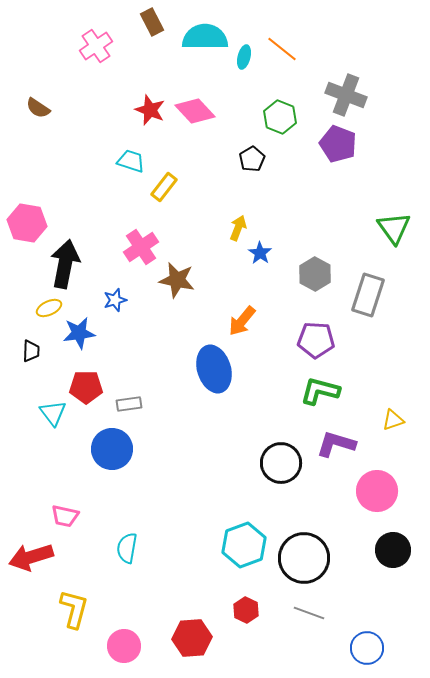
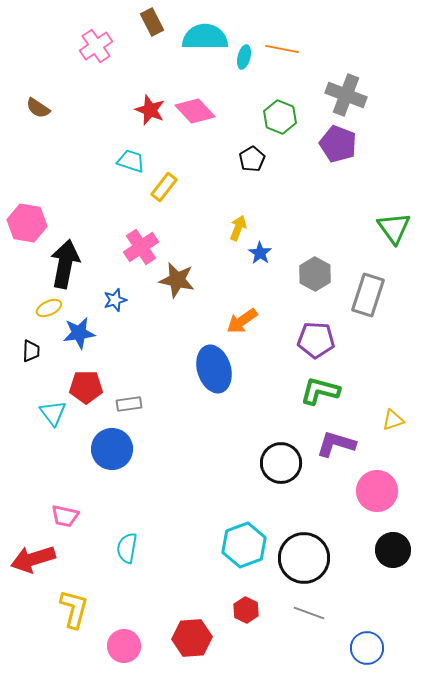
orange line at (282, 49): rotated 28 degrees counterclockwise
orange arrow at (242, 321): rotated 16 degrees clockwise
red arrow at (31, 557): moved 2 px right, 2 px down
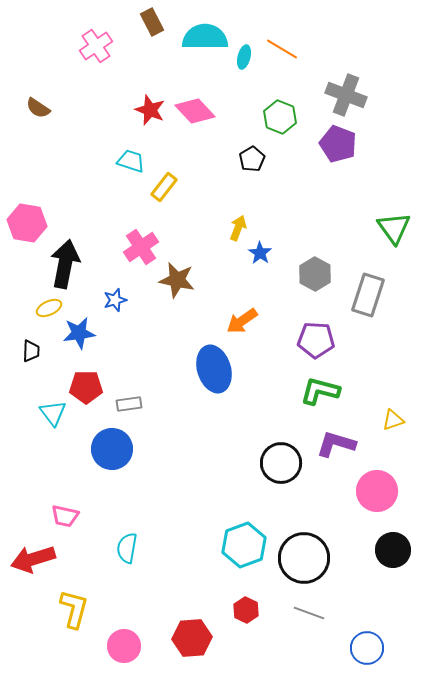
orange line at (282, 49): rotated 20 degrees clockwise
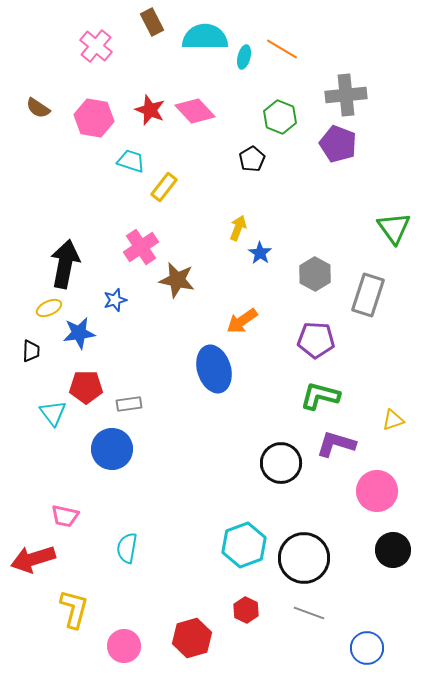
pink cross at (96, 46): rotated 16 degrees counterclockwise
gray cross at (346, 95): rotated 27 degrees counterclockwise
pink hexagon at (27, 223): moved 67 px right, 105 px up
green L-shape at (320, 391): moved 5 px down
red hexagon at (192, 638): rotated 12 degrees counterclockwise
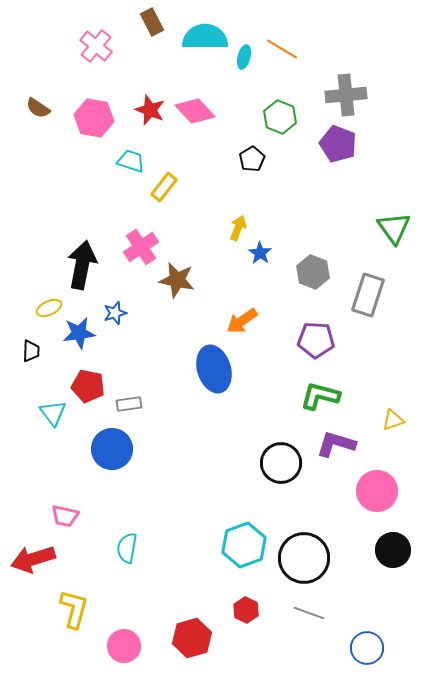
black arrow at (65, 264): moved 17 px right, 1 px down
gray hexagon at (315, 274): moved 2 px left, 2 px up; rotated 8 degrees counterclockwise
blue star at (115, 300): moved 13 px down
red pentagon at (86, 387): moved 2 px right, 1 px up; rotated 12 degrees clockwise
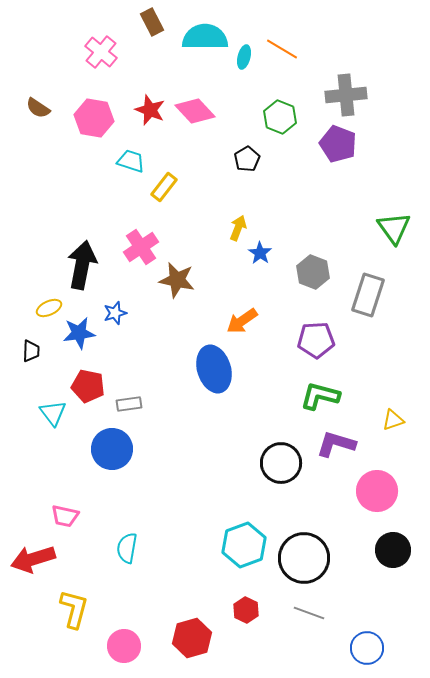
pink cross at (96, 46): moved 5 px right, 6 px down
black pentagon at (252, 159): moved 5 px left
purple pentagon at (316, 340): rotated 6 degrees counterclockwise
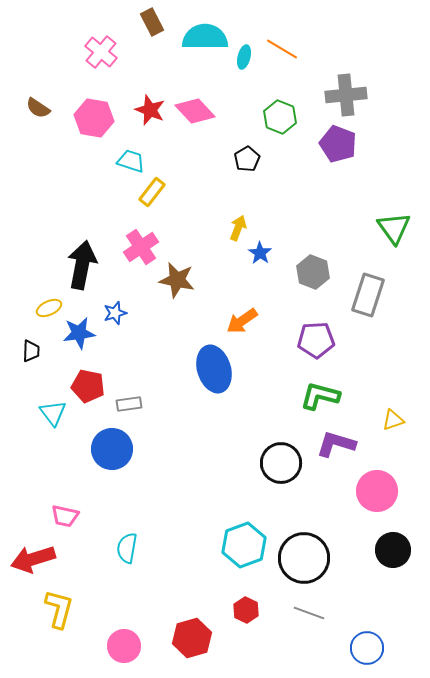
yellow rectangle at (164, 187): moved 12 px left, 5 px down
yellow L-shape at (74, 609): moved 15 px left
